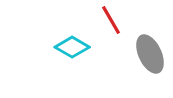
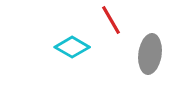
gray ellipse: rotated 33 degrees clockwise
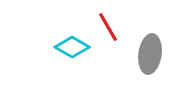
red line: moved 3 px left, 7 px down
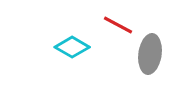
red line: moved 10 px right, 2 px up; rotated 32 degrees counterclockwise
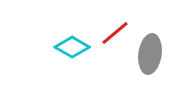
red line: moved 3 px left, 8 px down; rotated 68 degrees counterclockwise
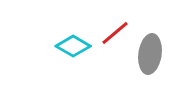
cyan diamond: moved 1 px right, 1 px up
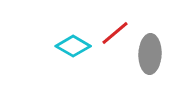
gray ellipse: rotated 6 degrees counterclockwise
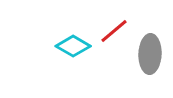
red line: moved 1 px left, 2 px up
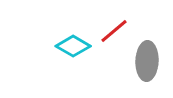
gray ellipse: moved 3 px left, 7 px down
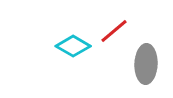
gray ellipse: moved 1 px left, 3 px down
